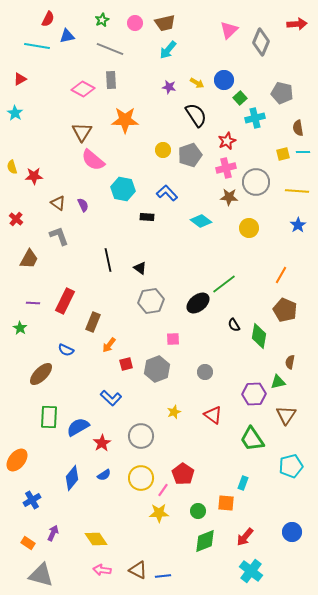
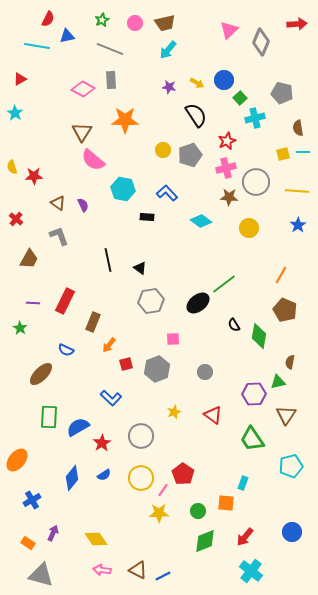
blue line at (163, 576): rotated 21 degrees counterclockwise
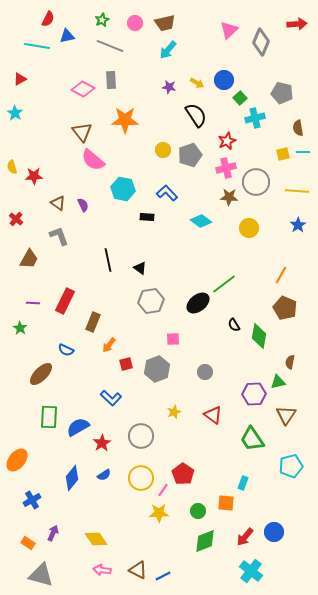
gray line at (110, 49): moved 3 px up
brown triangle at (82, 132): rotated 10 degrees counterclockwise
brown pentagon at (285, 310): moved 2 px up
blue circle at (292, 532): moved 18 px left
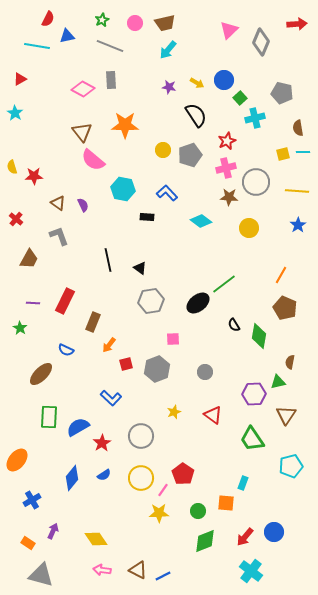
orange star at (125, 120): moved 5 px down
purple arrow at (53, 533): moved 2 px up
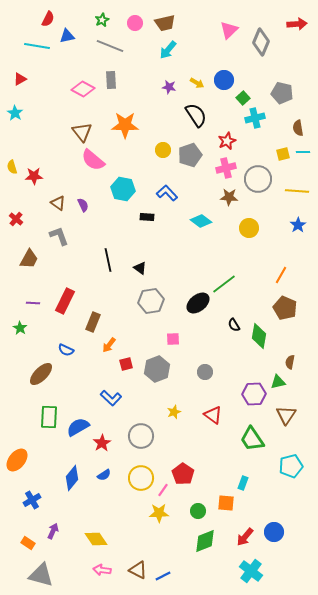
green square at (240, 98): moved 3 px right
gray circle at (256, 182): moved 2 px right, 3 px up
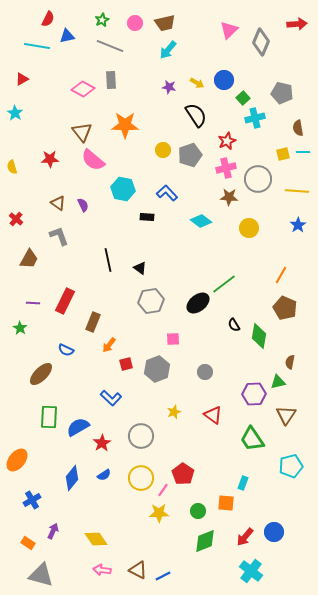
red triangle at (20, 79): moved 2 px right
red star at (34, 176): moved 16 px right, 17 px up
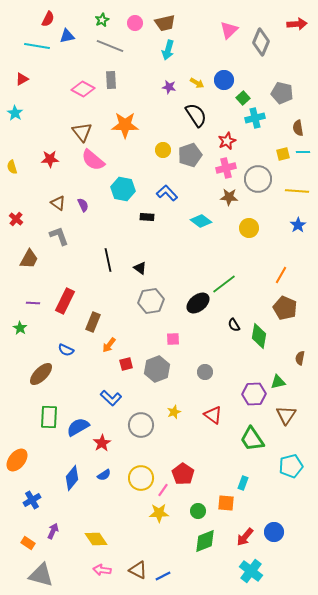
cyan arrow at (168, 50): rotated 24 degrees counterclockwise
brown semicircle at (290, 362): moved 10 px right, 4 px up
gray circle at (141, 436): moved 11 px up
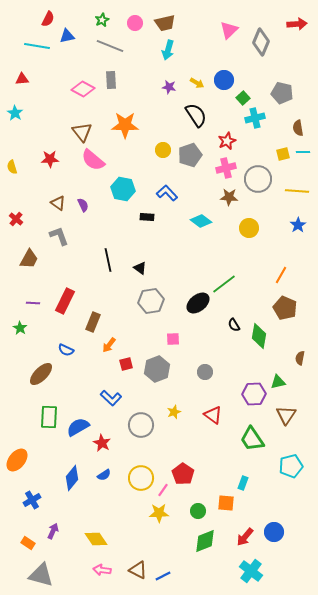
red triangle at (22, 79): rotated 24 degrees clockwise
red star at (102, 443): rotated 12 degrees counterclockwise
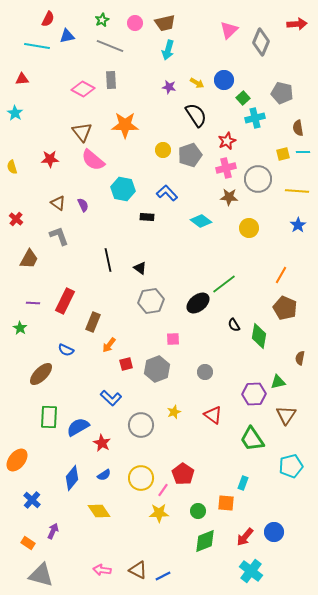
blue cross at (32, 500): rotated 18 degrees counterclockwise
yellow diamond at (96, 539): moved 3 px right, 28 px up
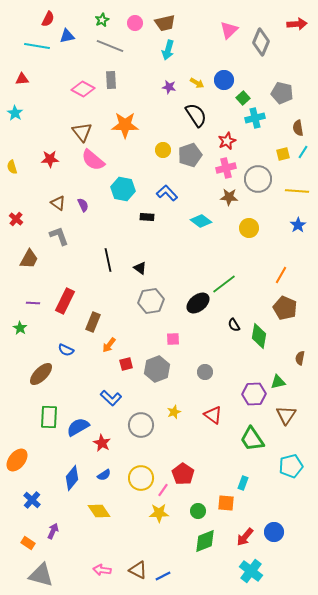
cyan line at (303, 152): rotated 56 degrees counterclockwise
